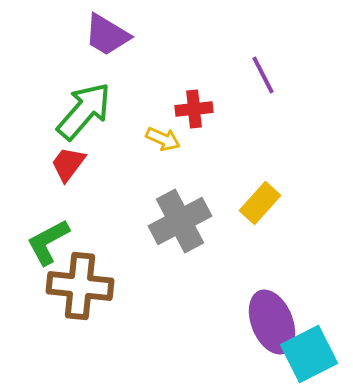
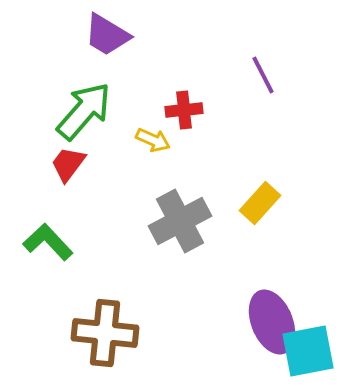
red cross: moved 10 px left, 1 px down
yellow arrow: moved 10 px left, 1 px down
green L-shape: rotated 75 degrees clockwise
brown cross: moved 25 px right, 47 px down
cyan square: moved 1 px left, 3 px up; rotated 16 degrees clockwise
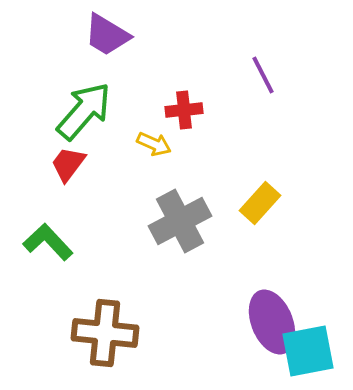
yellow arrow: moved 1 px right, 4 px down
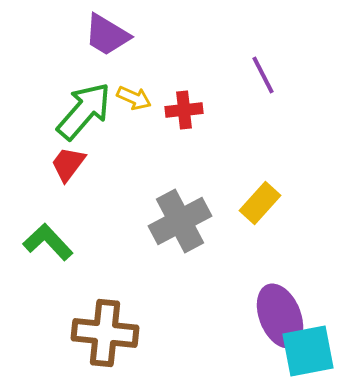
yellow arrow: moved 20 px left, 46 px up
purple ellipse: moved 8 px right, 6 px up
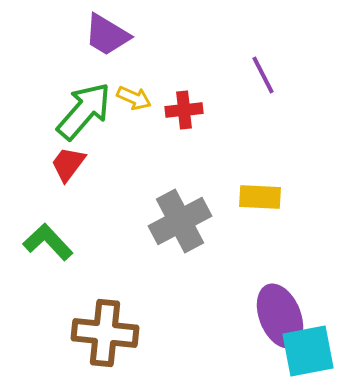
yellow rectangle: moved 6 px up; rotated 51 degrees clockwise
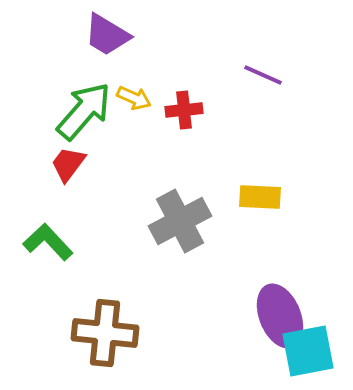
purple line: rotated 39 degrees counterclockwise
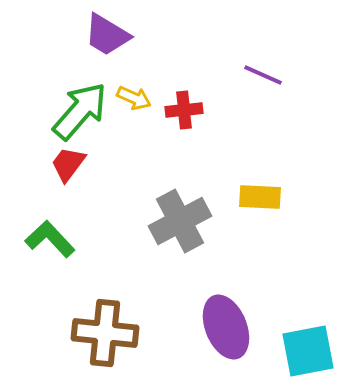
green arrow: moved 4 px left
green L-shape: moved 2 px right, 3 px up
purple ellipse: moved 54 px left, 11 px down
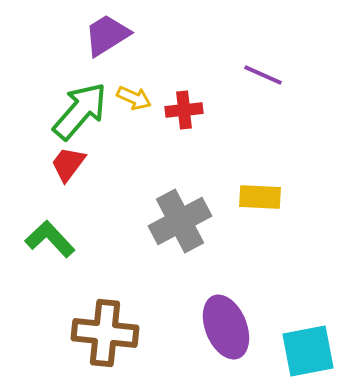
purple trapezoid: rotated 117 degrees clockwise
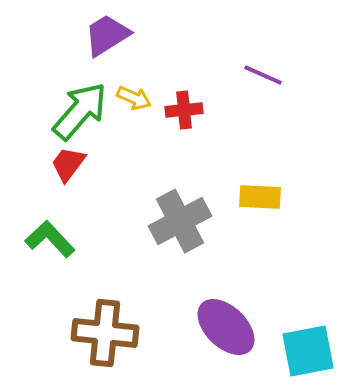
purple ellipse: rotated 24 degrees counterclockwise
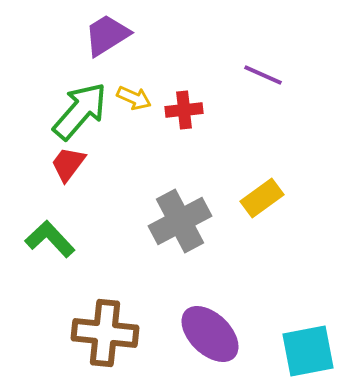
yellow rectangle: moved 2 px right, 1 px down; rotated 39 degrees counterclockwise
purple ellipse: moved 16 px left, 7 px down
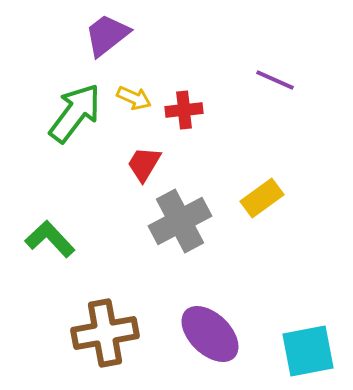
purple trapezoid: rotated 6 degrees counterclockwise
purple line: moved 12 px right, 5 px down
green arrow: moved 5 px left, 2 px down; rotated 4 degrees counterclockwise
red trapezoid: moved 76 px right; rotated 6 degrees counterclockwise
brown cross: rotated 16 degrees counterclockwise
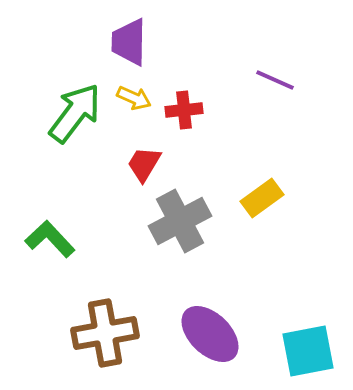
purple trapezoid: moved 22 px right, 7 px down; rotated 51 degrees counterclockwise
